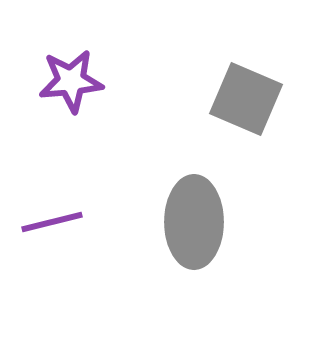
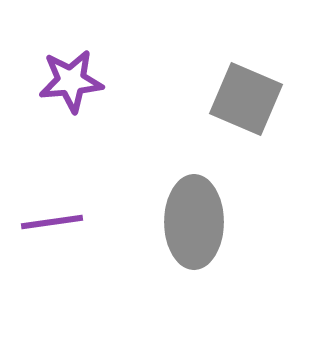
purple line: rotated 6 degrees clockwise
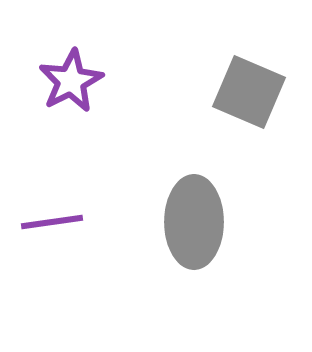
purple star: rotated 22 degrees counterclockwise
gray square: moved 3 px right, 7 px up
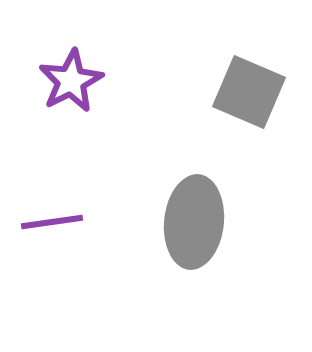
gray ellipse: rotated 6 degrees clockwise
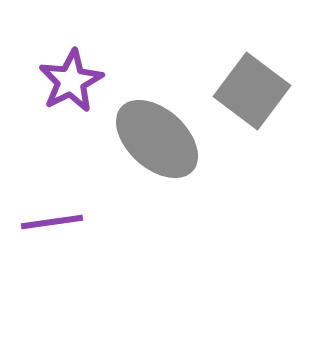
gray square: moved 3 px right, 1 px up; rotated 14 degrees clockwise
gray ellipse: moved 37 px left, 83 px up; rotated 54 degrees counterclockwise
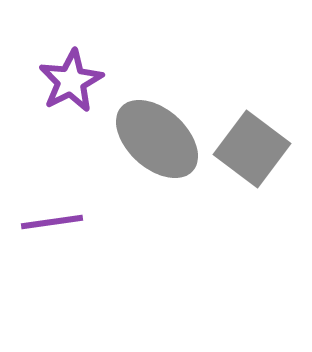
gray square: moved 58 px down
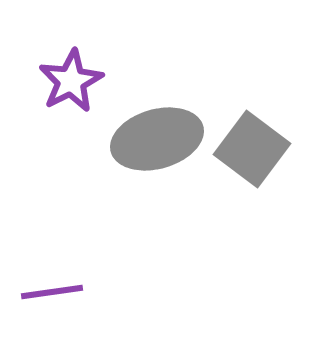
gray ellipse: rotated 58 degrees counterclockwise
purple line: moved 70 px down
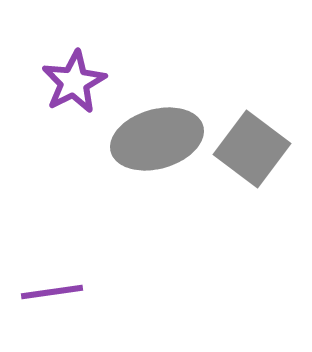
purple star: moved 3 px right, 1 px down
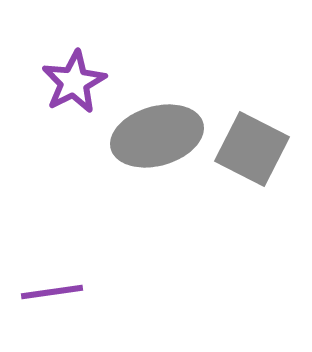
gray ellipse: moved 3 px up
gray square: rotated 10 degrees counterclockwise
